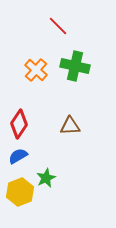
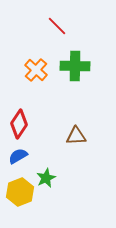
red line: moved 1 px left
green cross: rotated 12 degrees counterclockwise
brown triangle: moved 6 px right, 10 px down
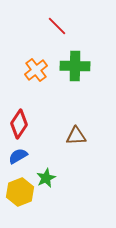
orange cross: rotated 10 degrees clockwise
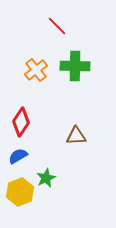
red diamond: moved 2 px right, 2 px up
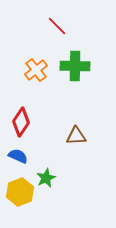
blue semicircle: rotated 54 degrees clockwise
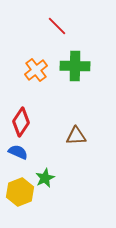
blue semicircle: moved 4 px up
green star: moved 1 px left
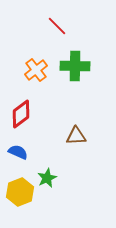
red diamond: moved 8 px up; rotated 20 degrees clockwise
green star: moved 2 px right
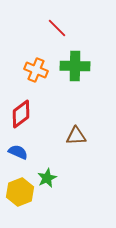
red line: moved 2 px down
orange cross: rotated 30 degrees counterclockwise
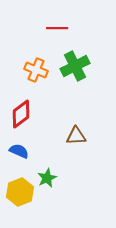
red line: rotated 45 degrees counterclockwise
green cross: rotated 28 degrees counterclockwise
blue semicircle: moved 1 px right, 1 px up
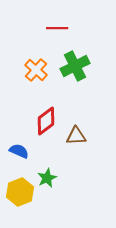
orange cross: rotated 20 degrees clockwise
red diamond: moved 25 px right, 7 px down
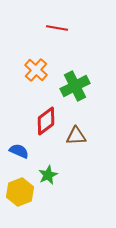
red line: rotated 10 degrees clockwise
green cross: moved 20 px down
green star: moved 1 px right, 3 px up
